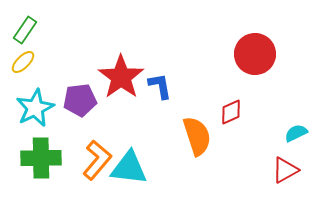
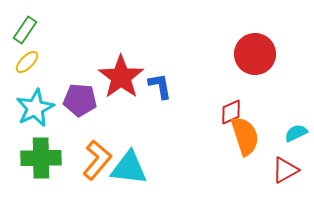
yellow ellipse: moved 4 px right
purple pentagon: rotated 12 degrees clockwise
orange semicircle: moved 48 px right
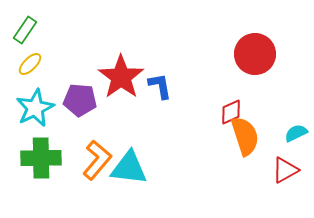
yellow ellipse: moved 3 px right, 2 px down
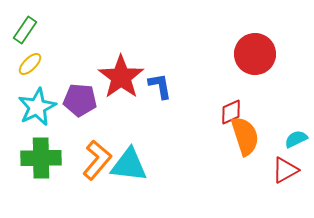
cyan star: moved 2 px right, 1 px up
cyan semicircle: moved 6 px down
cyan triangle: moved 3 px up
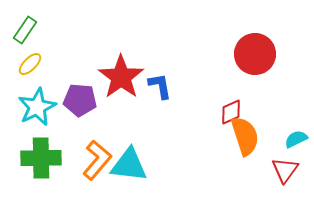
red triangle: rotated 24 degrees counterclockwise
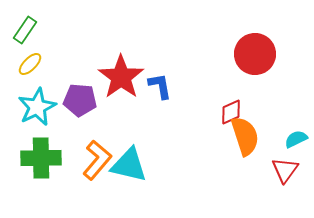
cyan triangle: rotated 6 degrees clockwise
